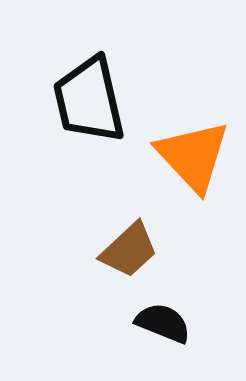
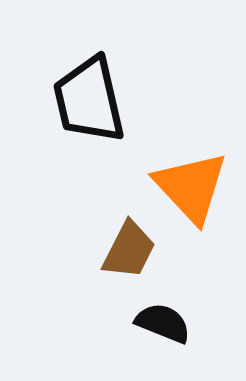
orange triangle: moved 2 px left, 31 px down
brown trapezoid: rotated 20 degrees counterclockwise
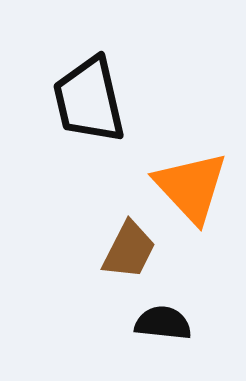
black semicircle: rotated 16 degrees counterclockwise
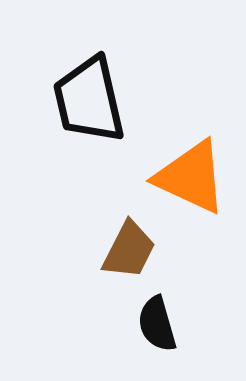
orange triangle: moved 10 px up; rotated 22 degrees counterclockwise
black semicircle: moved 6 px left, 1 px down; rotated 112 degrees counterclockwise
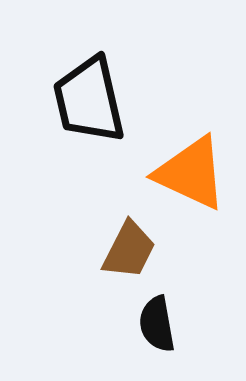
orange triangle: moved 4 px up
black semicircle: rotated 6 degrees clockwise
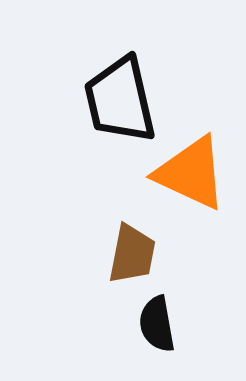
black trapezoid: moved 31 px right
brown trapezoid: moved 3 px right, 4 px down; rotated 16 degrees counterclockwise
